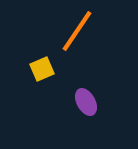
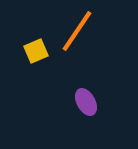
yellow square: moved 6 px left, 18 px up
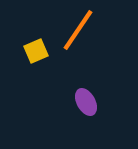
orange line: moved 1 px right, 1 px up
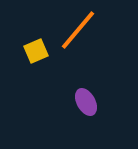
orange line: rotated 6 degrees clockwise
